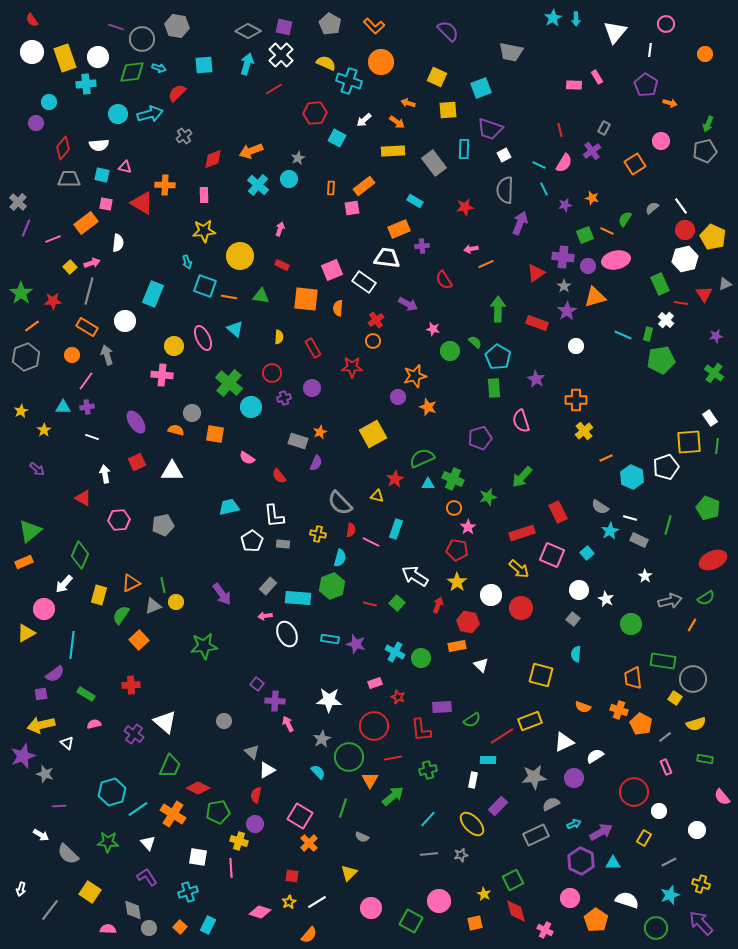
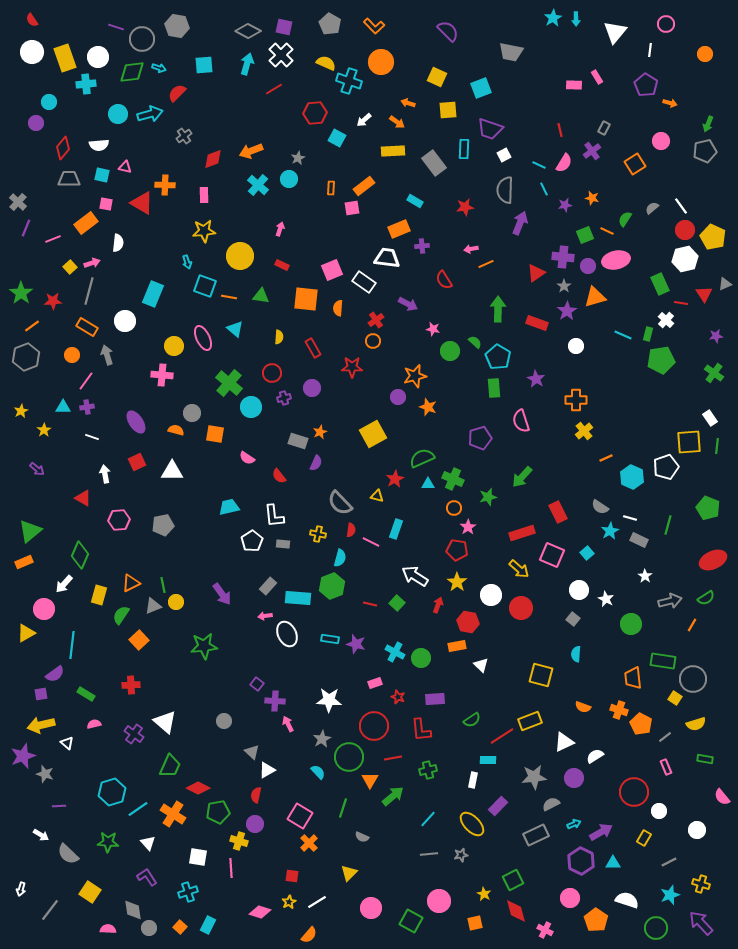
purple rectangle at (442, 707): moved 7 px left, 8 px up
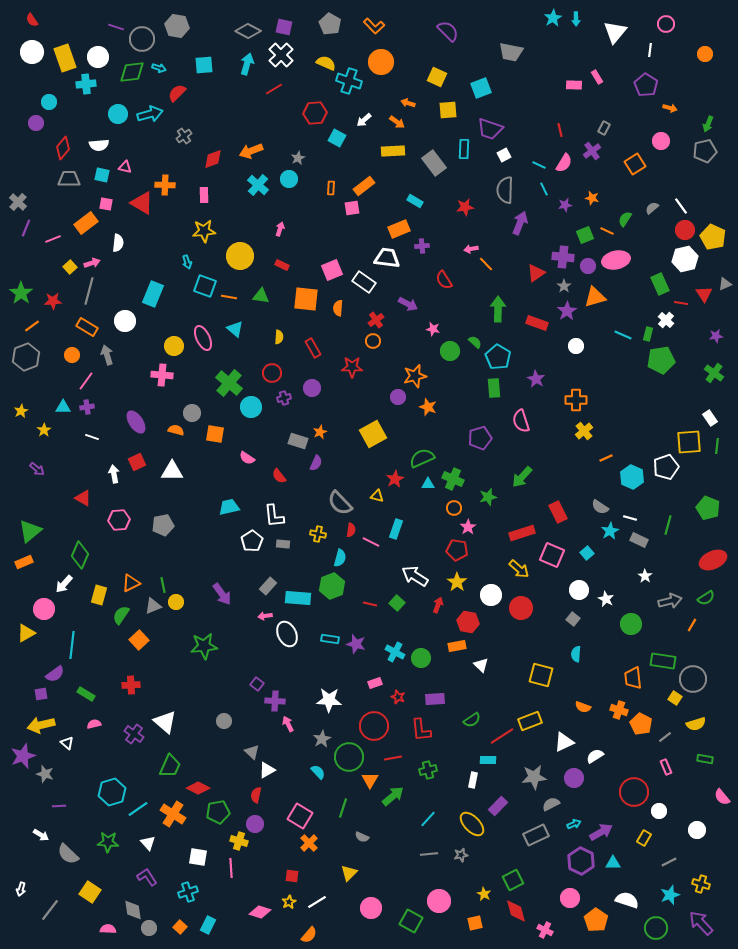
orange arrow at (670, 103): moved 5 px down
orange line at (486, 264): rotated 70 degrees clockwise
white arrow at (105, 474): moved 9 px right
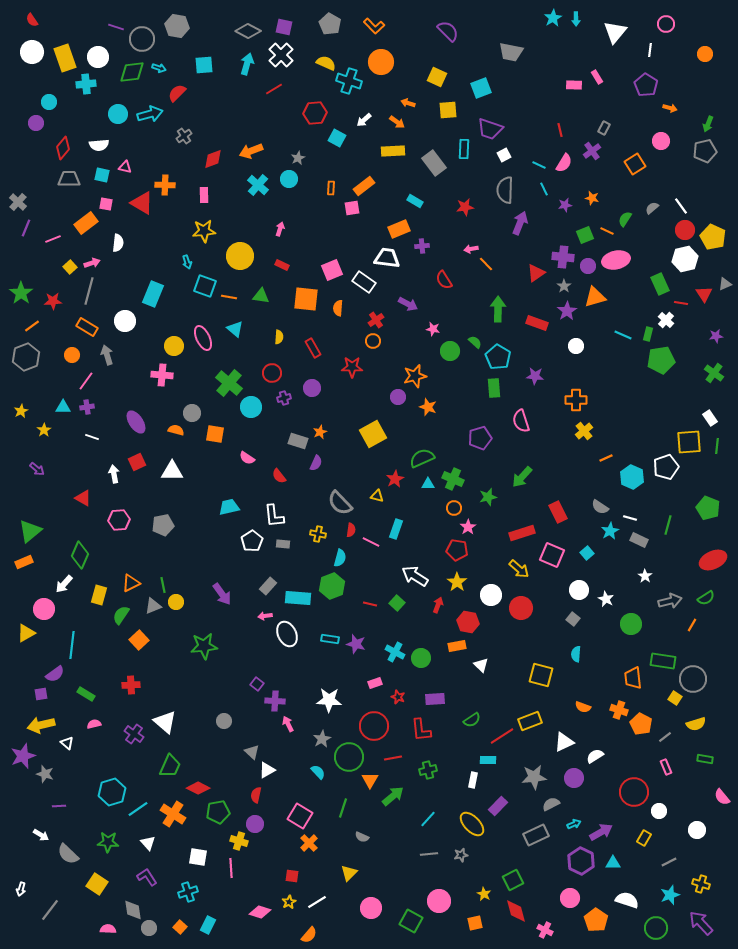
purple star at (536, 379): moved 1 px left, 3 px up; rotated 24 degrees counterclockwise
yellow square at (90, 892): moved 7 px right, 8 px up
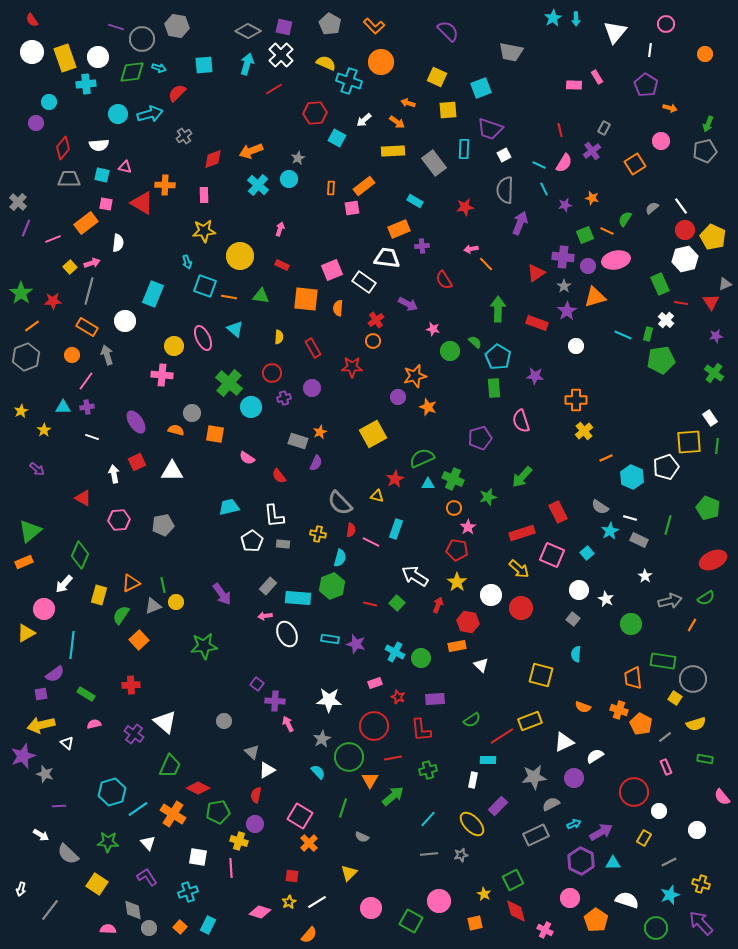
red triangle at (704, 294): moved 7 px right, 8 px down
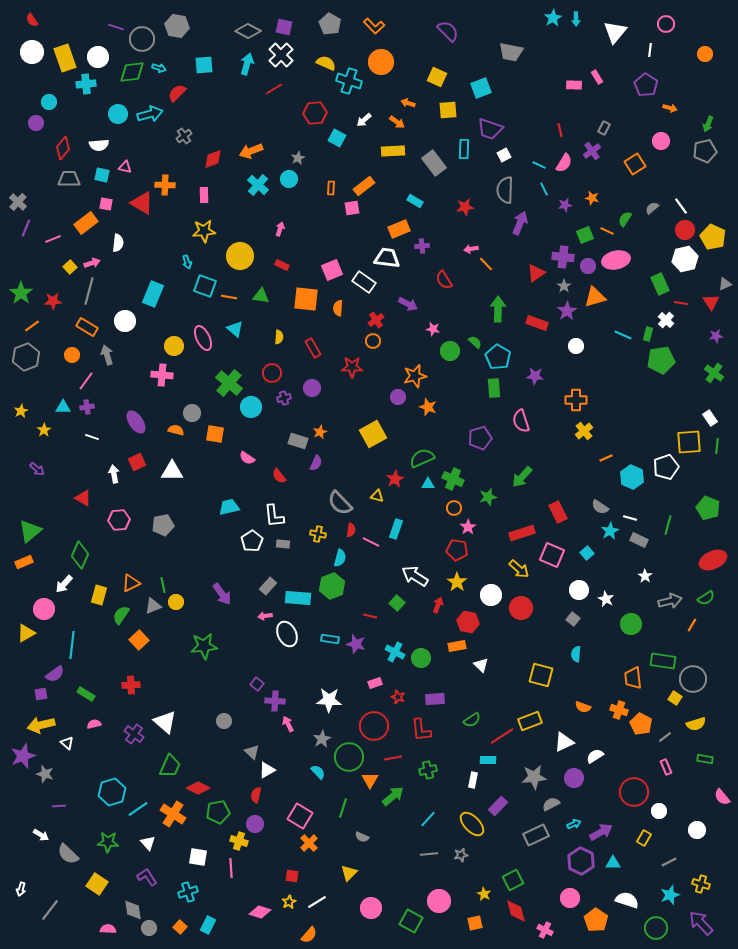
red line at (370, 604): moved 12 px down
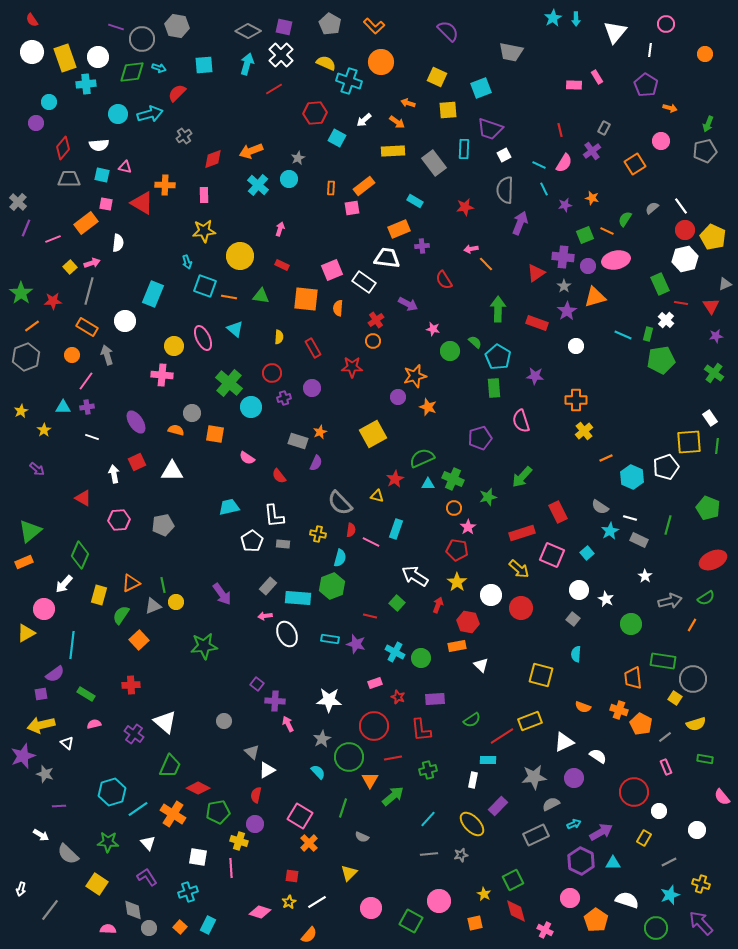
red triangle at (711, 302): moved 4 px down
white semicircle at (595, 756): moved 3 px right; rotated 66 degrees clockwise
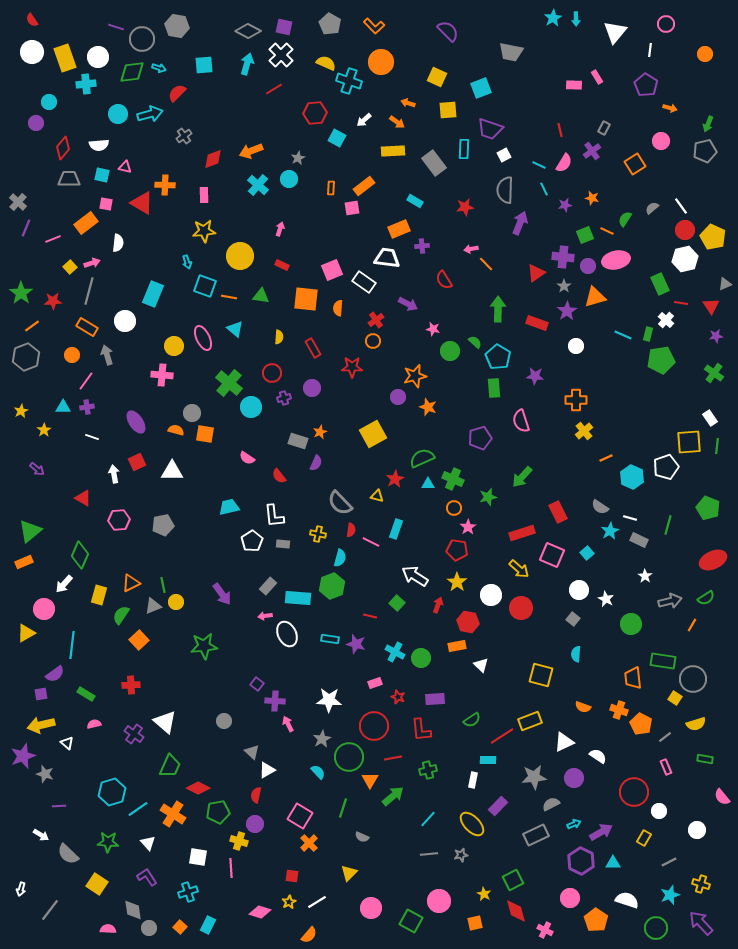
orange square at (215, 434): moved 10 px left
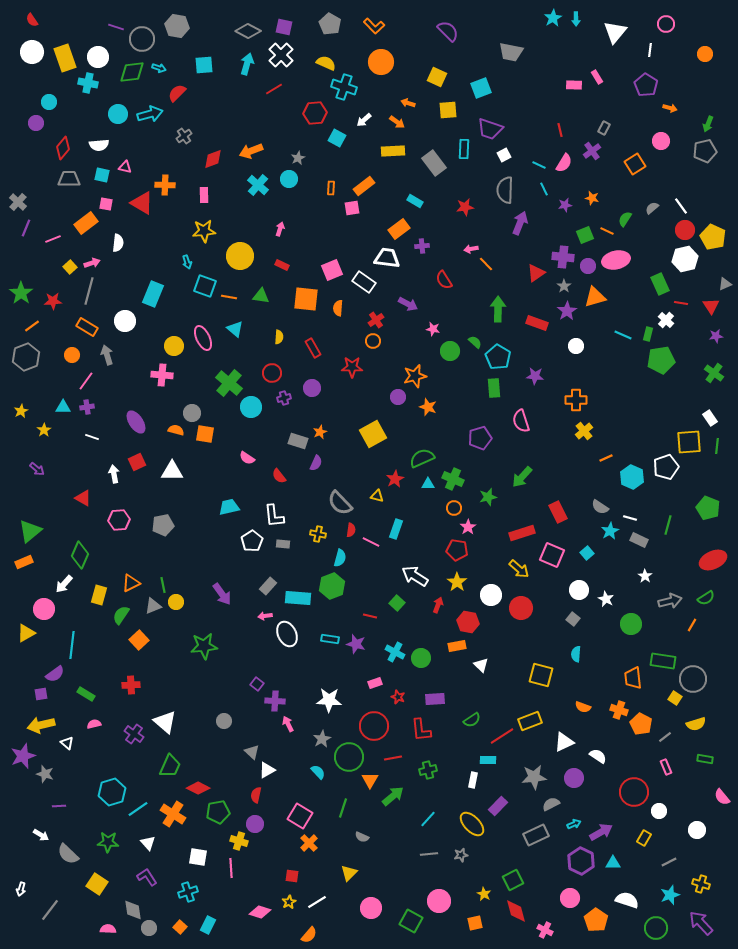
cyan cross at (349, 81): moved 5 px left, 6 px down
cyan cross at (86, 84): moved 2 px right, 1 px up; rotated 18 degrees clockwise
orange rectangle at (399, 229): rotated 15 degrees counterclockwise
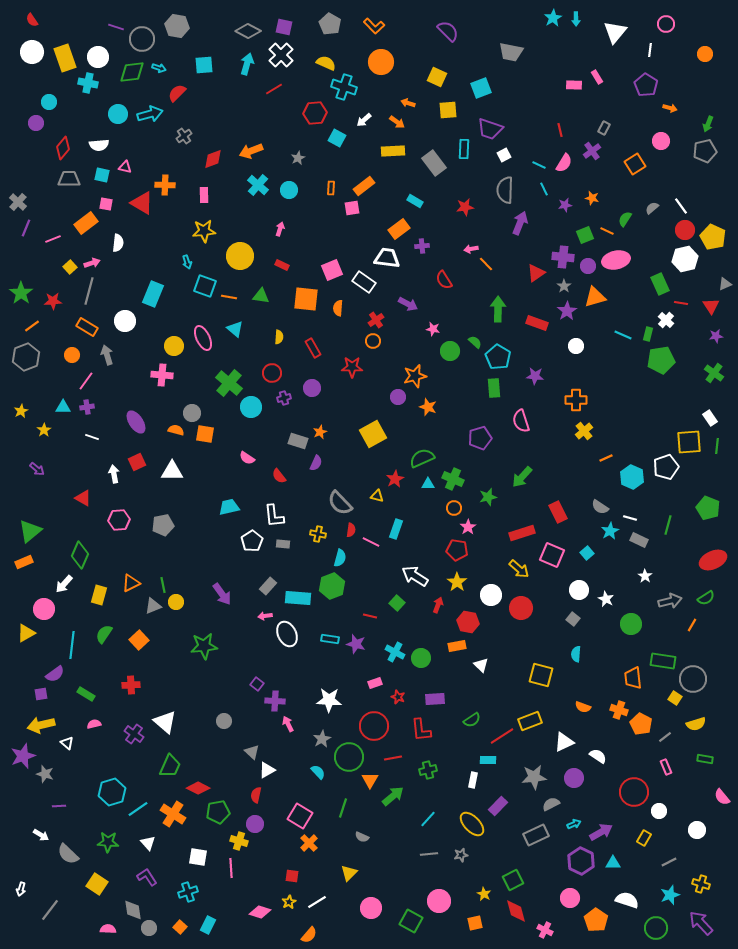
cyan circle at (289, 179): moved 11 px down
green semicircle at (121, 615): moved 17 px left, 19 px down
